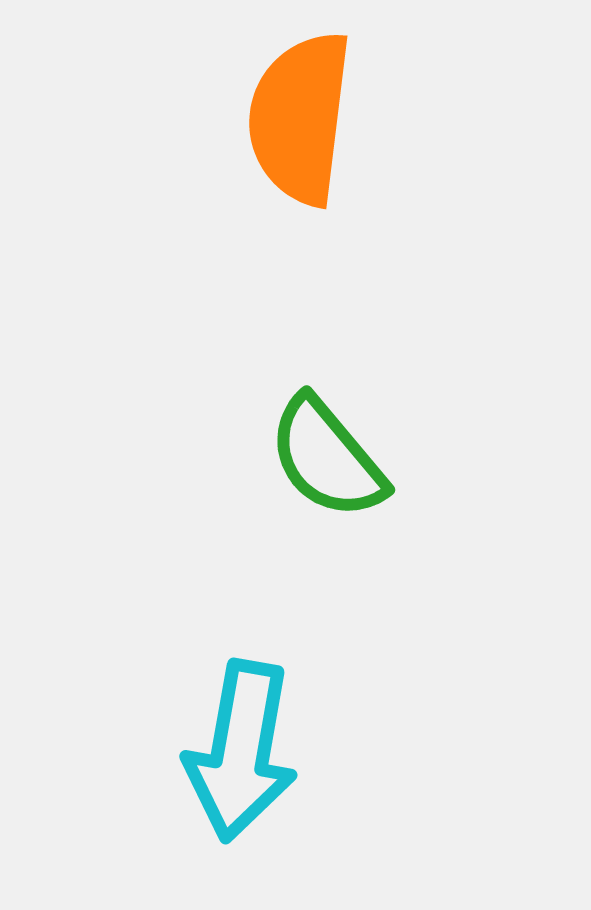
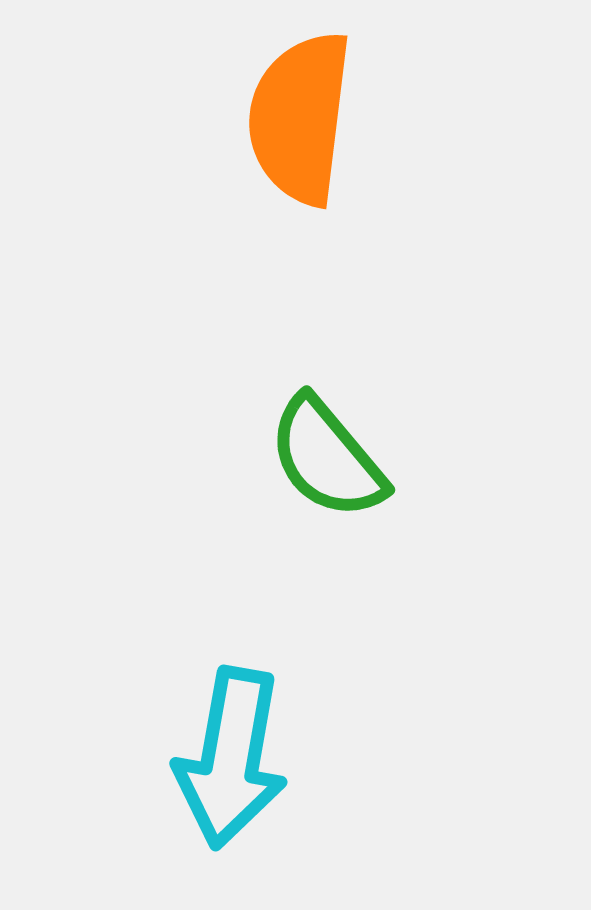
cyan arrow: moved 10 px left, 7 px down
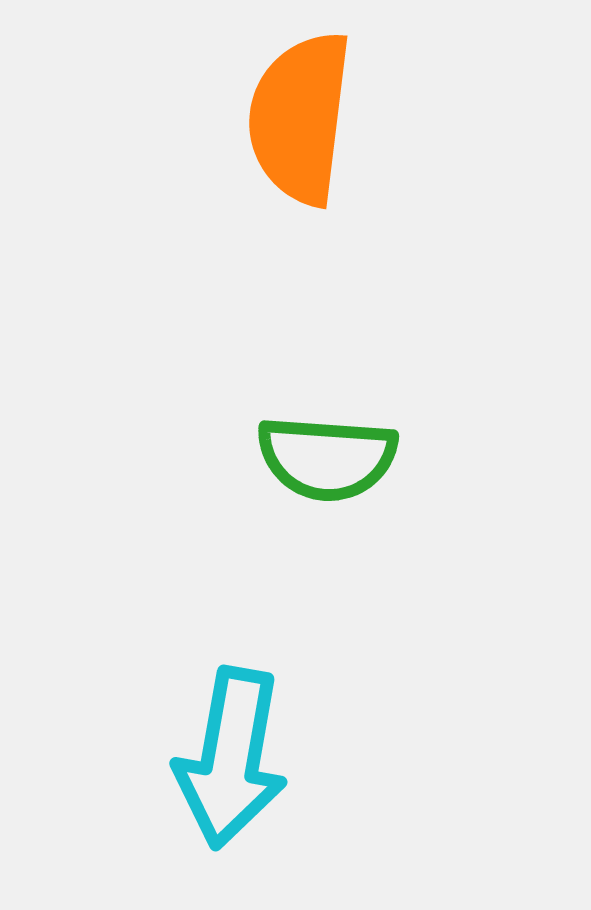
green semicircle: rotated 46 degrees counterclockwise
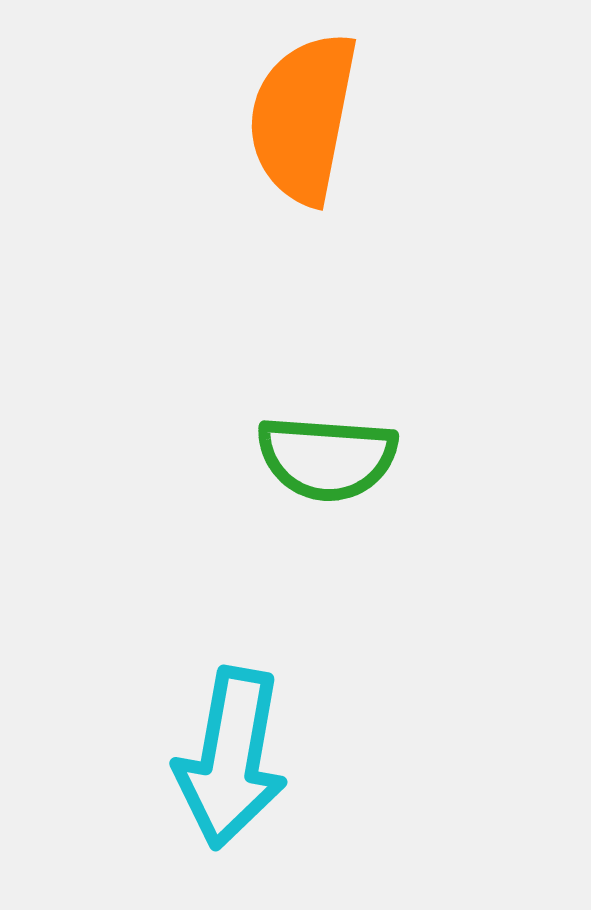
orange semicircle: moved 3 px right; rotated 4 degrees clockwise
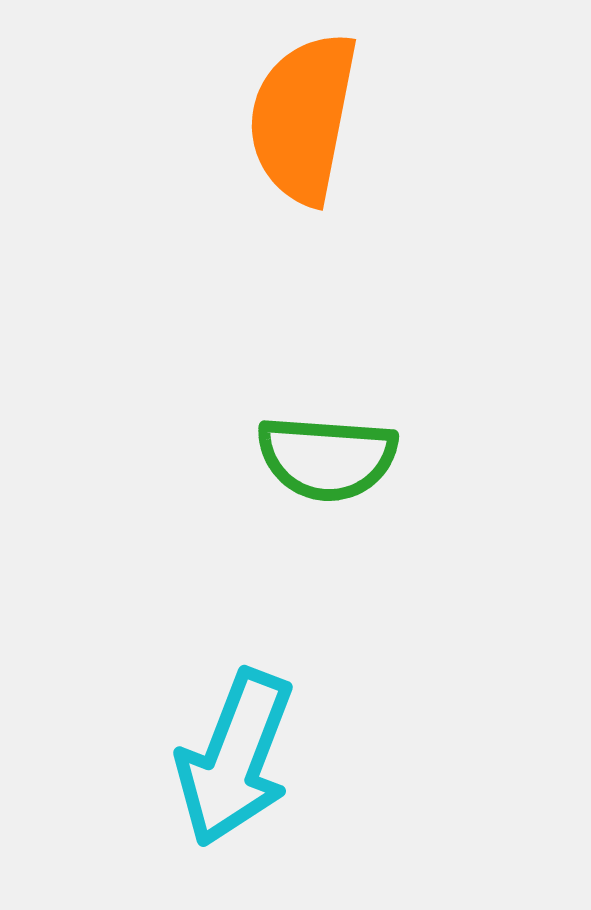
cyan arrow: moved 4 px right; rotated 11 degrees clockwise
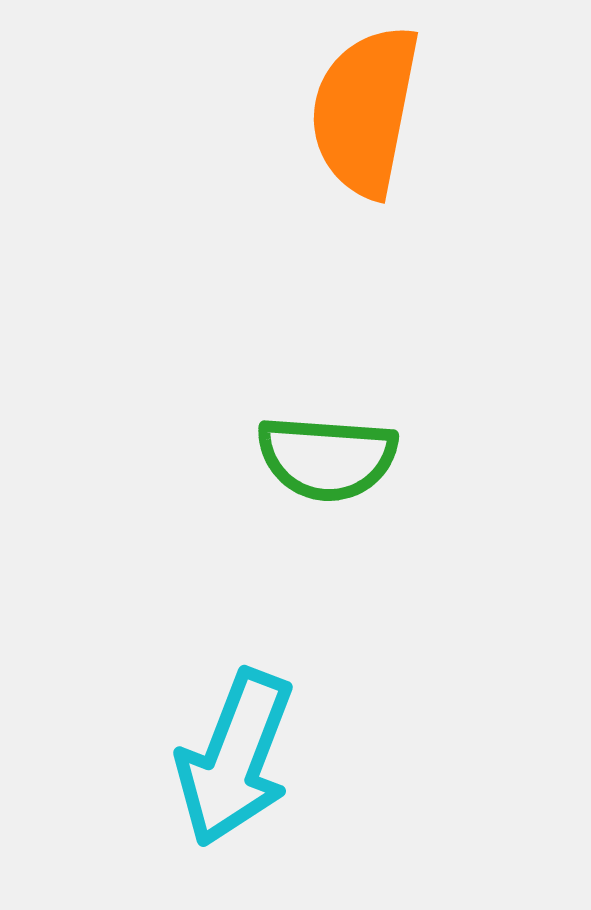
orange semicircle: moved 62 px right, 7 px up
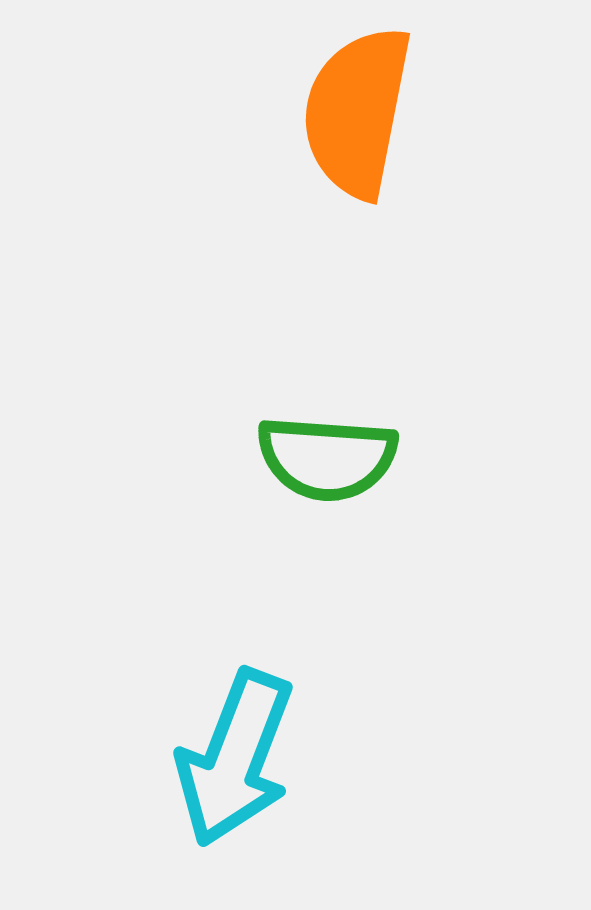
orange semicircle: moved 8 px left, 1 px down
